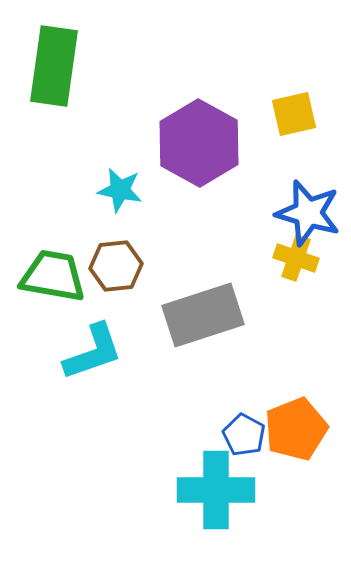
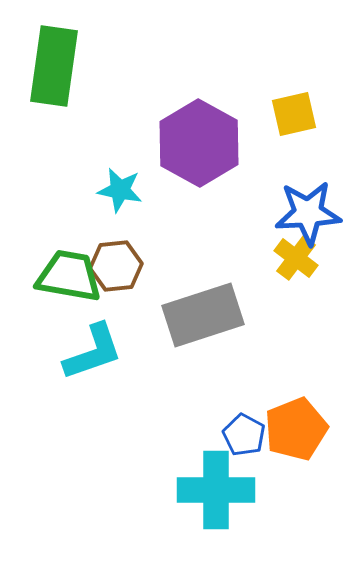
blue star: rotated 20 degrees counterclockwise
yellow cross: rotated 18 degrees clockwise
green trapezoid: moved 16 px right
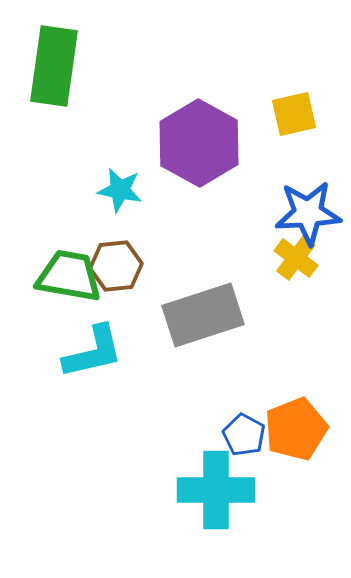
cyan L-shape: rotated 6 degrees clockwise
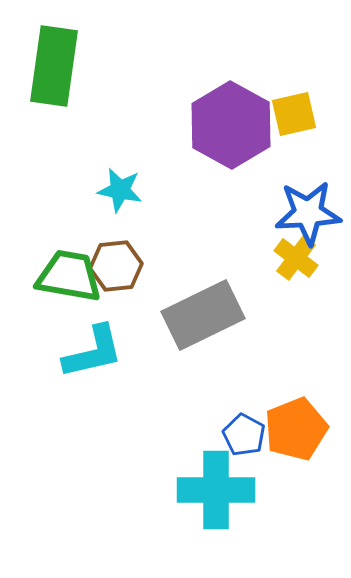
purple hexagon: moved 32 px right, 18 px up
gray rectangle: rotated 8 degrees counterclockwise
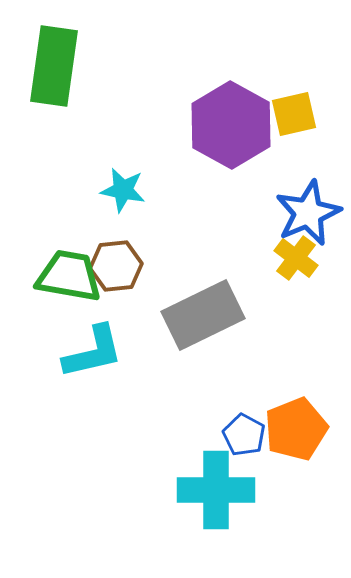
cyan star: moved 3 px right
blue star: rotated 20 degrees counterclockwise
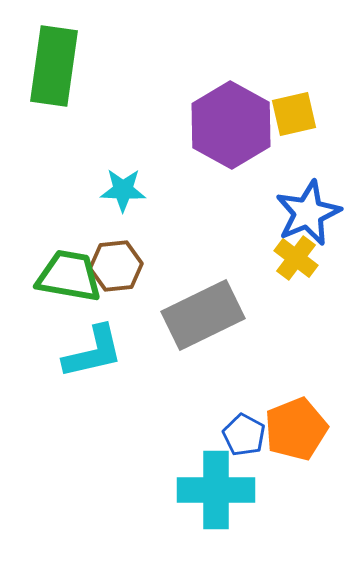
cyan star: rotated 9 degrees counterclockwise
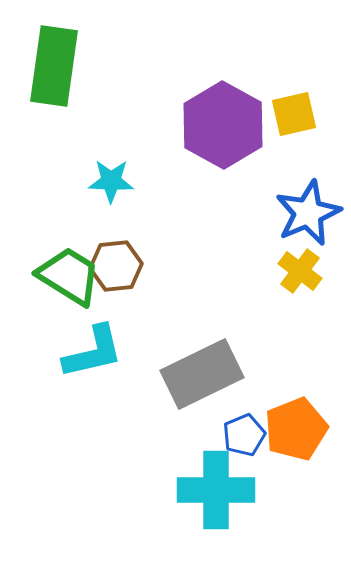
purple hexagon: moved 8 px left
cyan star: moved 12 px left, 9 px up
yellow cross: moved 4 px right, 13 px down
green trapezoid: rotated 22 degrees clockwise
gray rectangle: moved 1 px left, 59 px down
blue pentagon: rotated 21 degrees clockwise
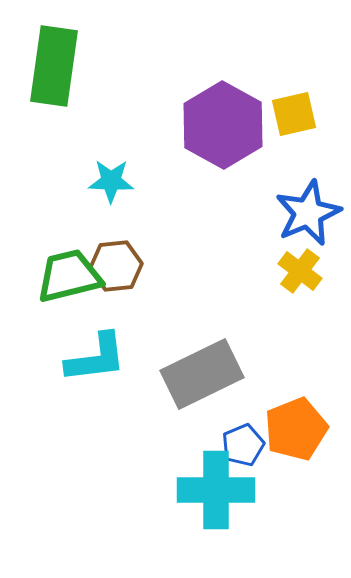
green trapezoid: rotated 46 degrees counterclockwise
cyan L-shape: moved 3 px right, 6 px down; rotated 6 degrees clockwise
blue pentagon: moved 1 px left, 10 px down
